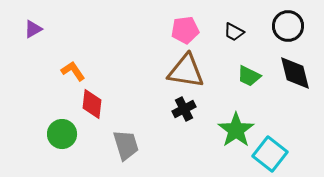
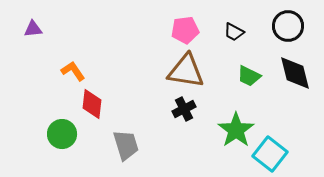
purple triangle: rotated 24 degrees clockwise
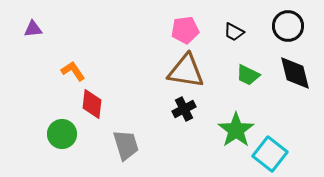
green trapezoid: moved 1 px left, 1 px up
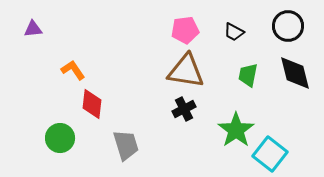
orange L-shape: moved 1 px up
green trapezoid: rotated 75 degrees clockwise
green circle: moved 2 px left, 4 px down
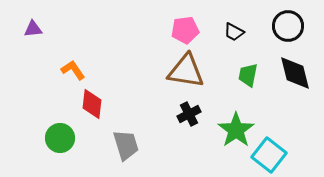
black cross: moved 5 px right, 5 px down
cyan square: moved 1 px left, 1 px down
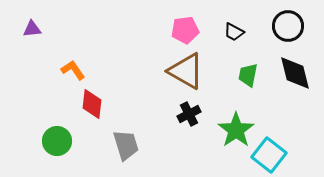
purple triangle: moved 1 px left
brown triangle: rotated 21 degrees clockwise
green circle: moved 3 px left, 3 px down
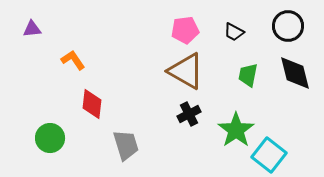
orange L-shape: moved 10 px up
green circle: moved 7 px left, 3 px up
